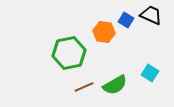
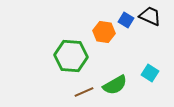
black trapezoid: moved 1 px left, 1 px down
green hexagon: moved 2 px right, 3 px down; rotated 16 degrees clockwise
brown line: moved 5 px down
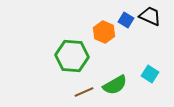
orange hexagon: rotated 15 degrees clockwise
green hexagon: moved 1 px right
cyan square: moved 1 px down
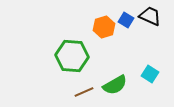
orange hexagon: moved 5 px up; rotated 20 degrees clockwise
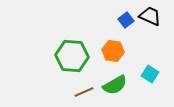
blue square: rotated 21 degrees clockwise
orange hexagon: moved 9 px right, 24 px down; rotated 25 degrees clockwise
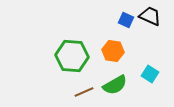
blue square: rotated 28 degrees counterclockwise
